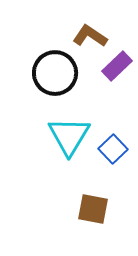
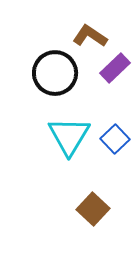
purple rectangle: moved 2 px left, 2 px down
blue square: moved 2 px right, 10 px up
brown square: rotated 32 degrees clockwise
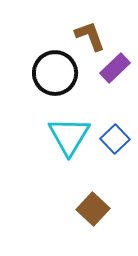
brown L-shape: rotated 36 degrees clockwise
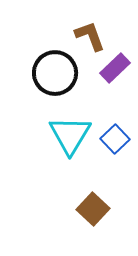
cyan triangle: moved 1 px right, 1 px up
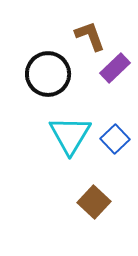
black circle: moved 7 px left, 1 px down
brown square: moved 1 px right, 7 px up
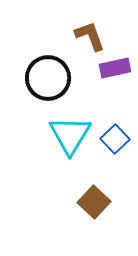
purple rectangle: rotated 32 degrees clockwise
black circle: moved 4 px down
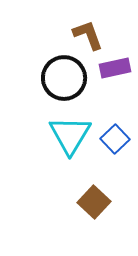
brown L-shape: moved 2 px left, 1 px up
black circle: moved 16 px right
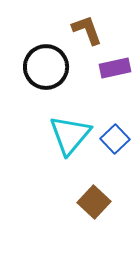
brown L-shape: moved 1 px left, 5 px up
black circle: moved 18 px left, 11 px up
cyan triangle: rotated 9 degrees clockwise
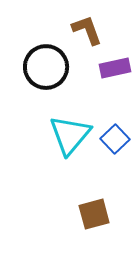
brown square: moved 12 px down; rotated 32 degrees clockwise
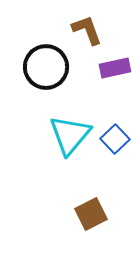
brown square: moved 3 px left; rotated 12 degrees counterclockwise
